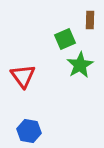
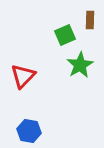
green square: moved 4 px up
red triangle: rotated 20 degrees clockwise
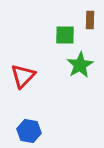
green square: rotated 25 degrees clockwise
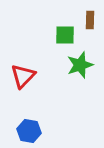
green star: rotated 12 degrees clockwise
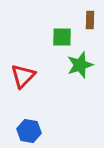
green square: moved 3 px left, 2 px down
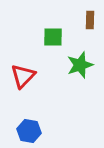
green square: moved 9 px left
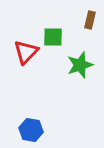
brown rectangle: rotated 12 degrees clockwise
red triangle: moved 3 px right, 24 px up
blue hexagon: moved 2 px right, 1 px up
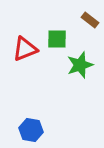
brown rectangle: rotated 66 degrees counterclockwise
green square: moved 4 px right, 2 px down
red triangle: moved 1 px left, 3 px up; rotated 24 degrees clockwise
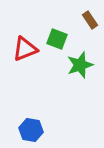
brown rectangle: rotated 18 degrees clockwise
green square: rotated 20 degrees clockwise
